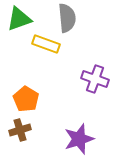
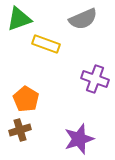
gray semicircle: moved 16 px right, 1 px down; rotated 72 degrees clockwise
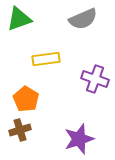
yellow rectangle: moved 15 px down; rotated 28 degrees counterclockwise
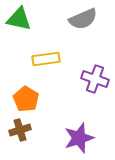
green triangle: rotated 32 degrees clockwise
purple star: moved 1 px up
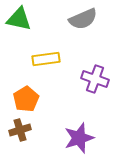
orange pentagon: rotated 10 degrees clockwise
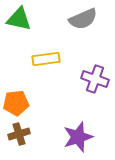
orange pentagon: moved 10 px left, 4 px down; rotated 25 degrees clockwise
brown cross: moved 1 px left, 4 px down
purple star: moved 1 px left, 1 px up
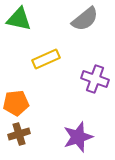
gray semicircle: moved 2 px right; rotated 16 degrees counterclockwise
yellow rectangle: rotated 16 degrees counterclockwise
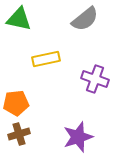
yellow rectangle: rotated 12 degrees clockwise
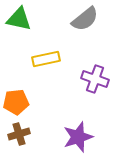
orange pentagon: moved 1 px up
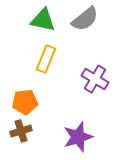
green triangle: moved 24 px right, 1 px down
yellow rectangle: rotated 56 degrees counterclockwise
purple cross: rotated 12 degrees clockwise
orange pentagon: moved 9 px right
brown cross: moved 2 px right, 3 px up
